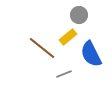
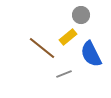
gray circle: moved 2 px right
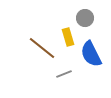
gray circle: moved 4 px right, 3 px down
yellow rectangle: rotated 66 degrees counterclockwise
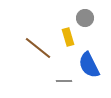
brown line: moved 4 px left
blue semicircle: moved 2 px left, 11 px down
gray line: moved 7 px down; rotated 21 degrees clockwise
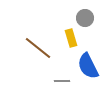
yellow rectangle: moved 3 px right, 1 px down
blue semicircle: moved 1 px left, 1 px down
gray line: moved 2 px left
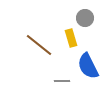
brown line: moved 1 px right, 3 px up
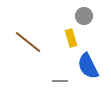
gray circle: moved 1 px left, 2 px up
brown line: moved 11 px left, 3 px up
gray line: moved 2 px left
